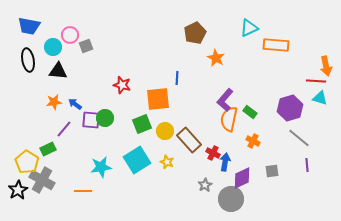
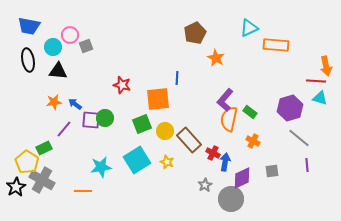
green rectangle at (48, 149): moved 4 px left, 1 px up
black star at (18, 190): moved 2 px left, 3 px up
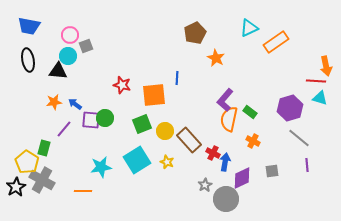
orange rectangle at (276, 45): moved 3 px up; rotated 40 degrees counterclockwise
cyan circle at (53, 47): moved 15 px right, 9 px down
orange square at (158, 99): moved 4 px left, 4 px up
green rectangle at (44, 148): rotated 49 degrees counterclockwise
gray circle at (231, 199): moved 5 px left
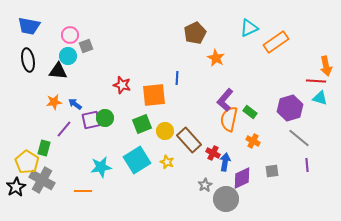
purple square at (91, 120): rotated 18 degrees counterclockwise
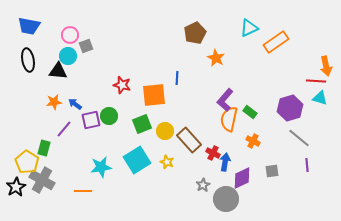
green circle at (105, 118): moved 4 px right, 2 px up
gray star at (205, 185): moved 2 px left
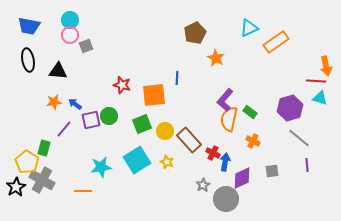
cyan circle at (68, 56): moved 2 px right, 36 px up
